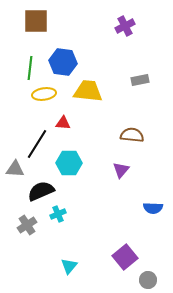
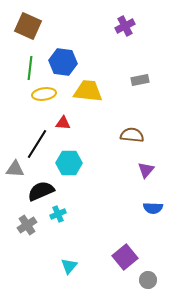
brown square: moved 8 px left, 5 px down; rotated 24 degrees clockwise
purple triangle: moved 25 px right
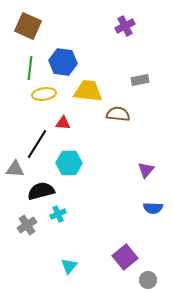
brown semicircle: moved 14 px left, 21 px up
black semicircle: rotated 8 degrees clockwise
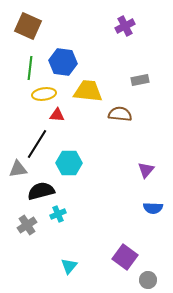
brown semicircle: moved 2 px right
red triangle: moved 6 px left, 8 px up
gray triangle: moved 3 px right; rotated 12 degrees counterclockwise
purple square: rotated 15 degrees counterclockwise
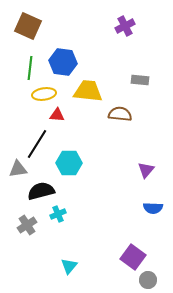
gray rectangle: rotated 18 degrees clockwise
purple square: moved 8 px right
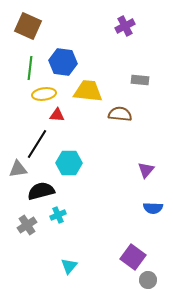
cyan cross: moved 1 px down
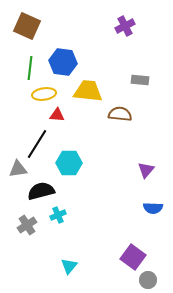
brown square: moved 1 px left
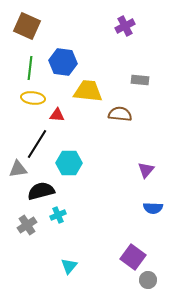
yellow ellipse: moved 11 px left, 4 px down; rotated 15 degrees clockwise
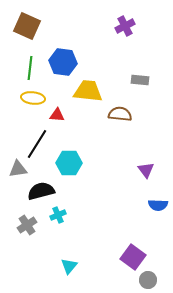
purple triangle: rotated 18 degrees counterclockwise
blue semicircle: moved 5 px right, 3 px up
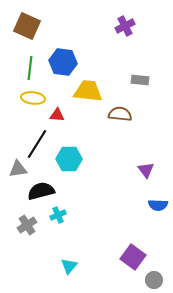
cyan hexagon: moved 4 px up
gray circle: moved 6 px right
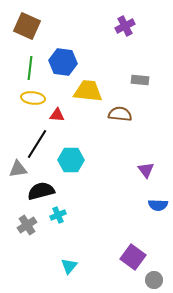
cyan hexagon: moved 2 px right, 1 px down
